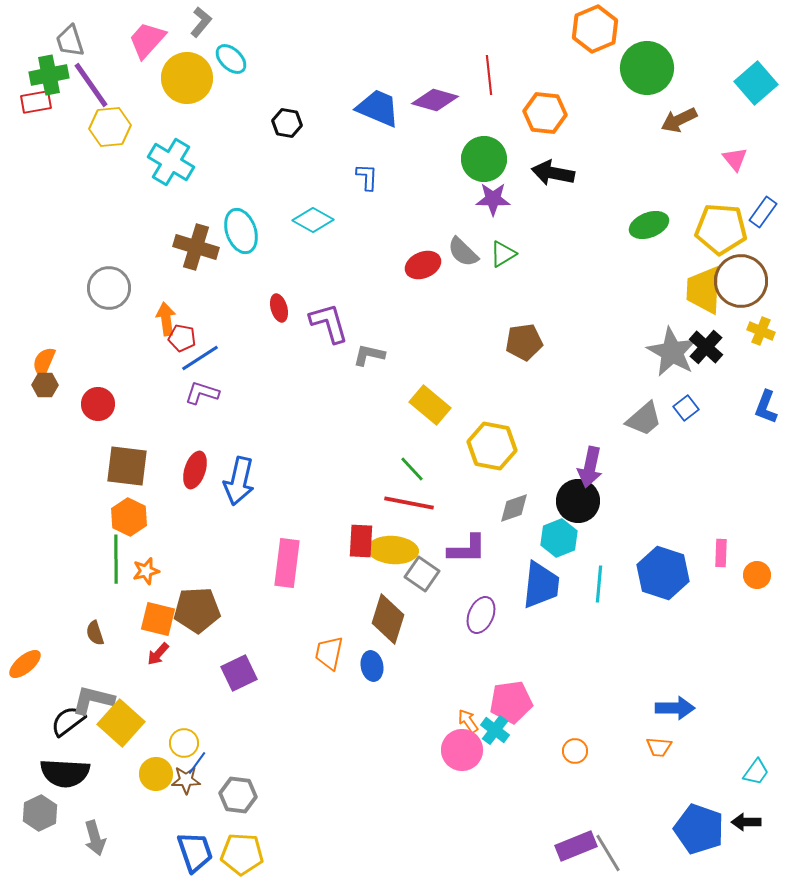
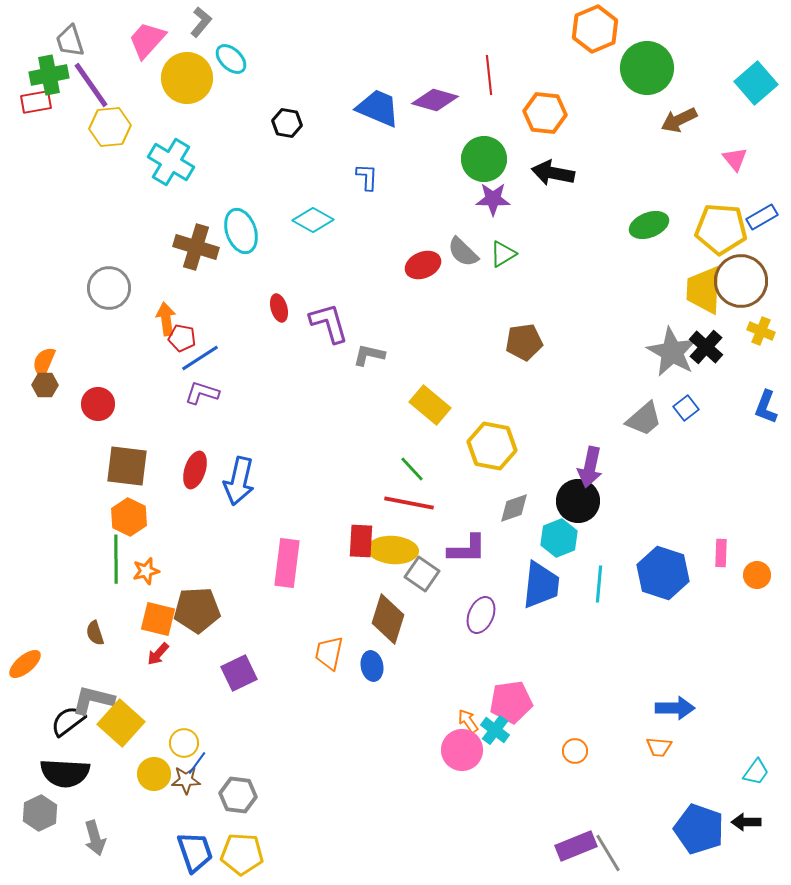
blue rectangle at (763, 212): moved 1 px left, 5 px down; rotated 24 degrees clockwise
yellow circle at (156, 774): moved 2 px left
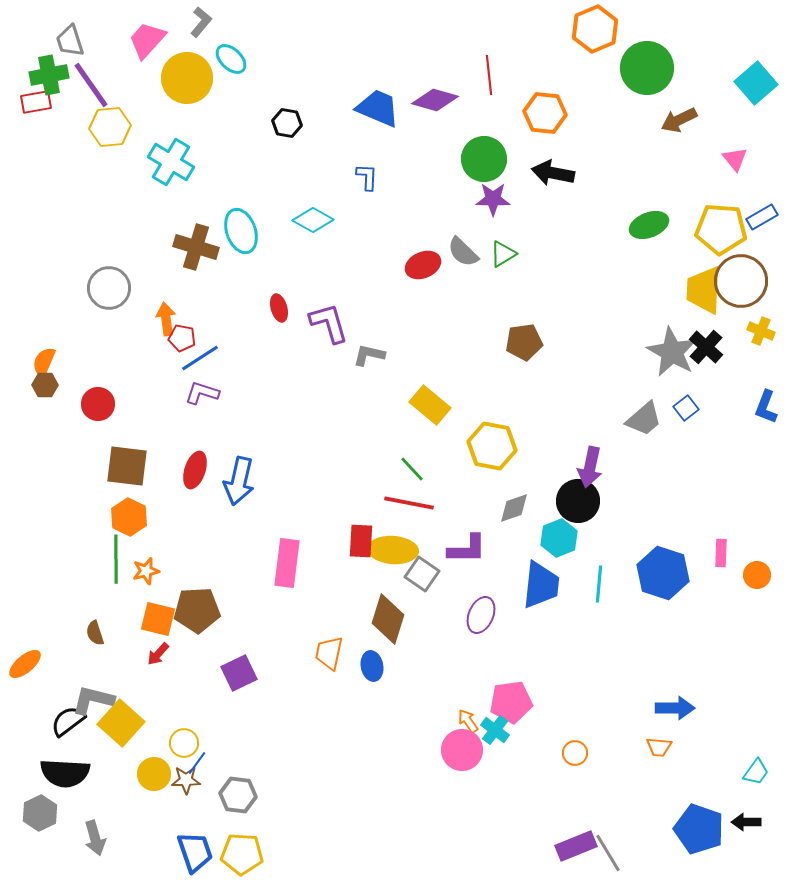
orange circle at (575, 751): moved 2 px down
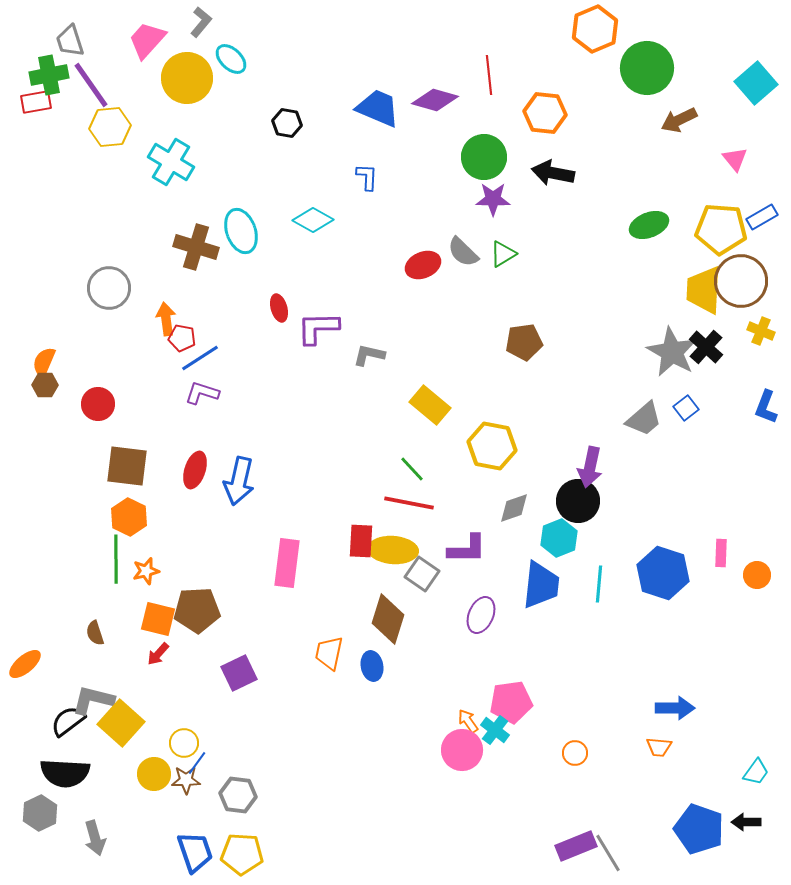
green circle at (484, 159): moved 2 px up
purple L-shape at (329, 323): moved 11 px left, 5 px down; rotated 75 degrees counterclockwise
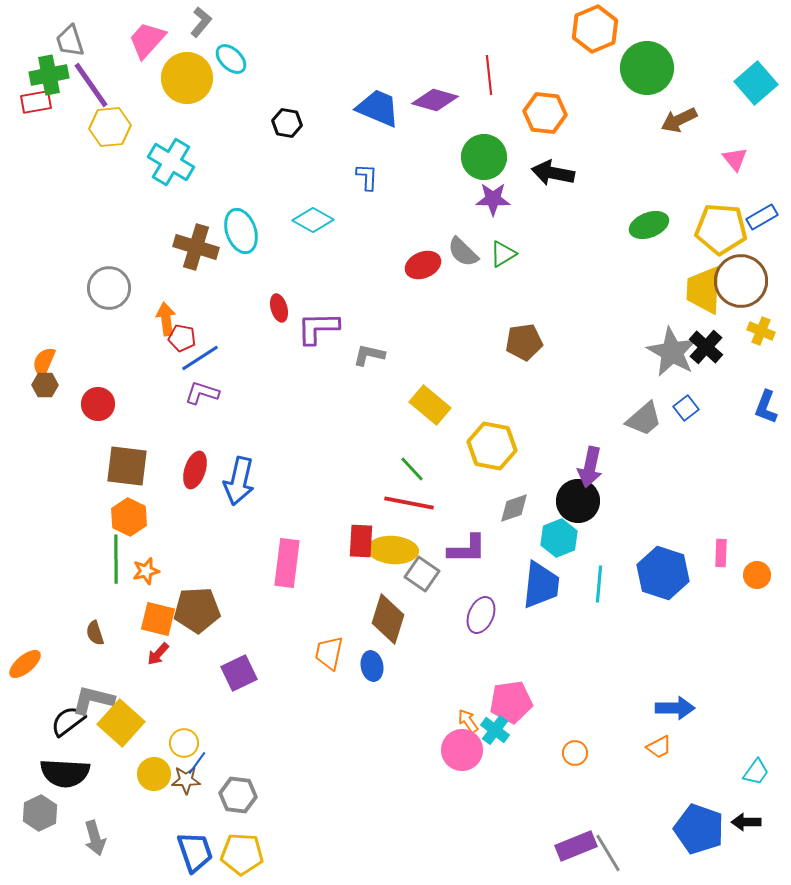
orange trapezoid at (659, 747): rotated 32 degrees counterclockwise
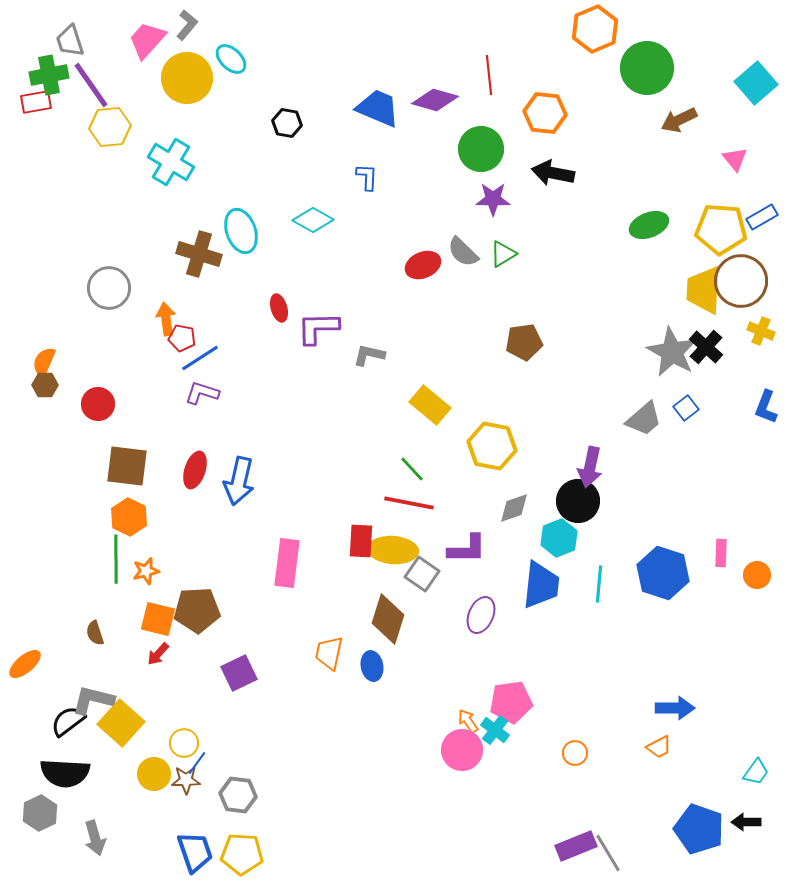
gray L-shape at (201, 22): moved 14 px left, 3 px down
green circle at (484, 157): moved 3 px left, 8 px up
brown cross at (196, 247): moved 3 px right, 7 px down
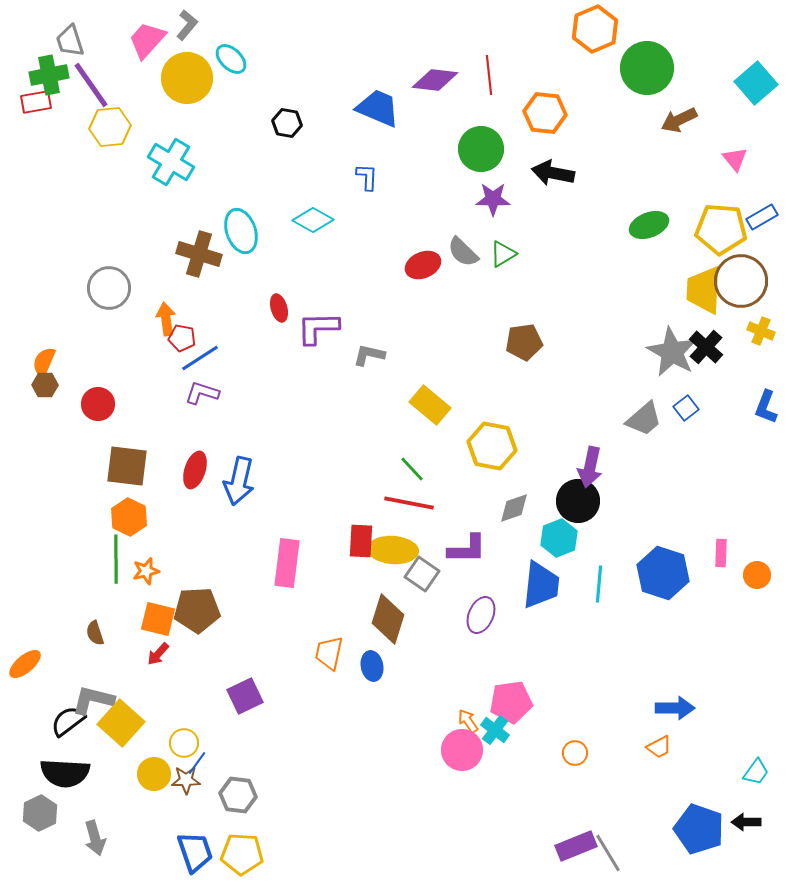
purple diamond at (435, 100): moved 20 px up; rotated 9 degrees counterclockwise
purple square at (239, 673): moved 6 px right, 23 px down
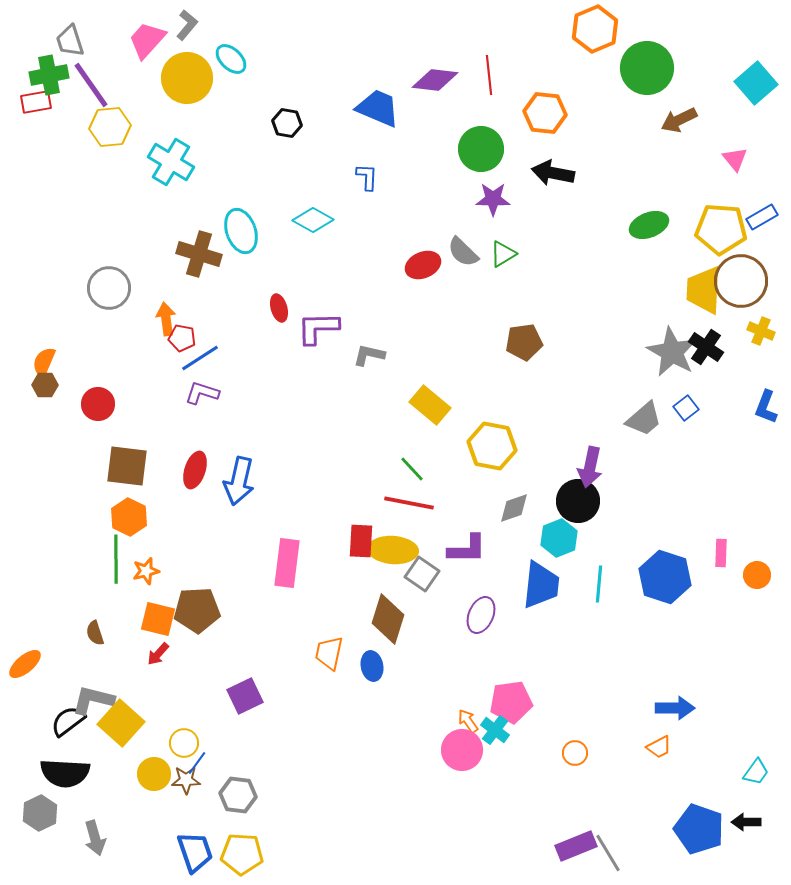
black cross at (706, 347): rotated 8 degrees counterclockwise
blue hexagon at (663, 573): moved 2 px right, 4 px down
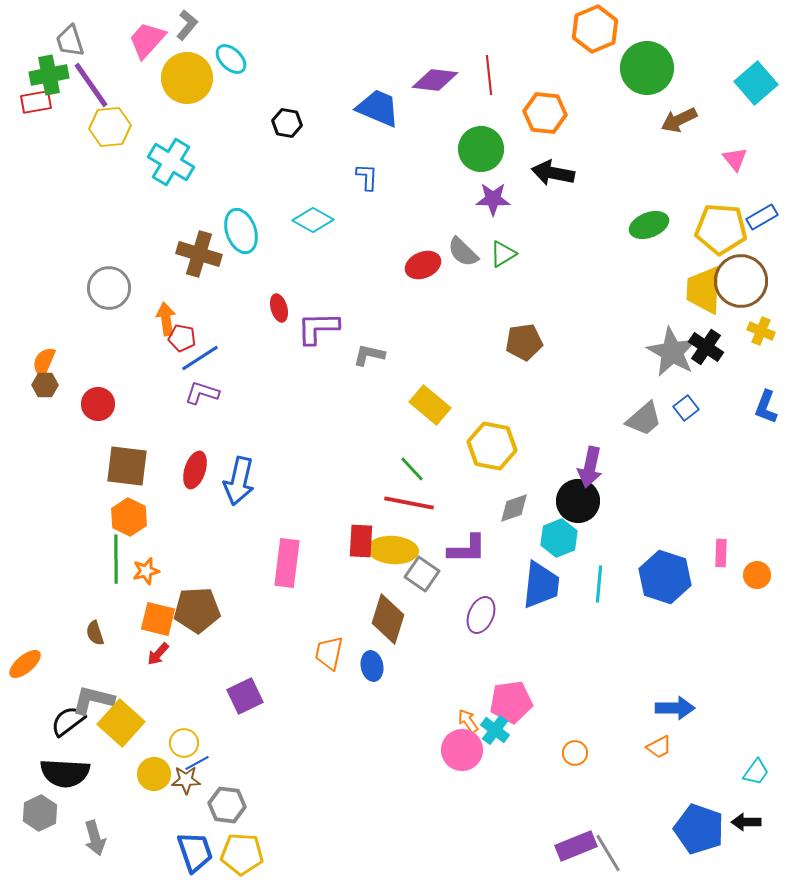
blue line at (197, 763): rotated 25 degrees clockwise
gray hexagon at (238, 795): moved 11 px left, 10 px down
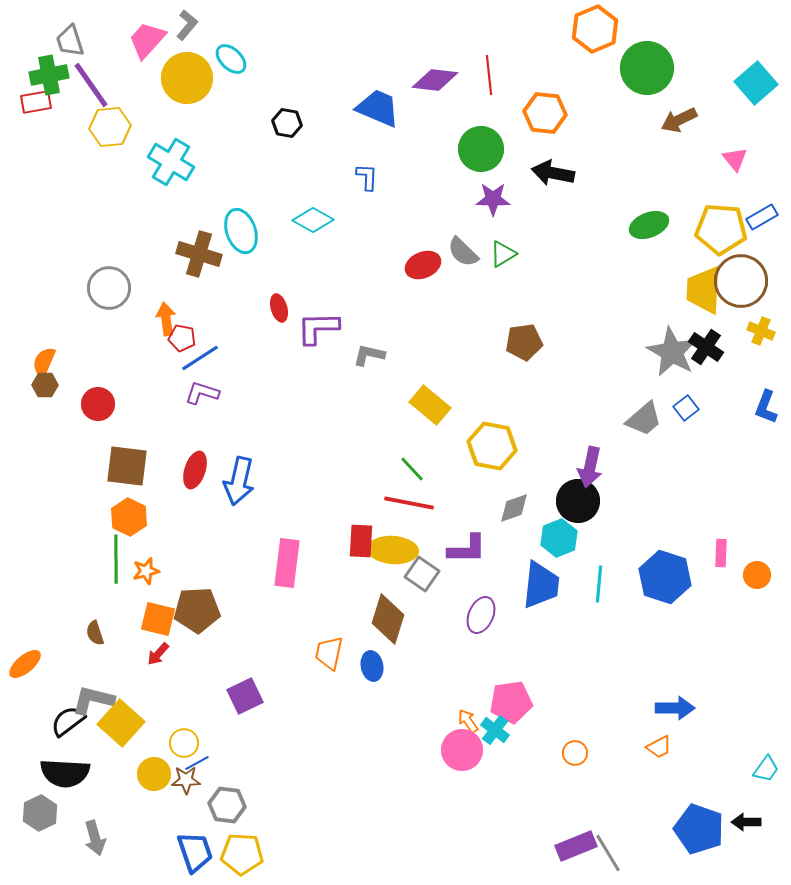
cyan trapezoid at (756, 772): moved 10 px right, 3 px up
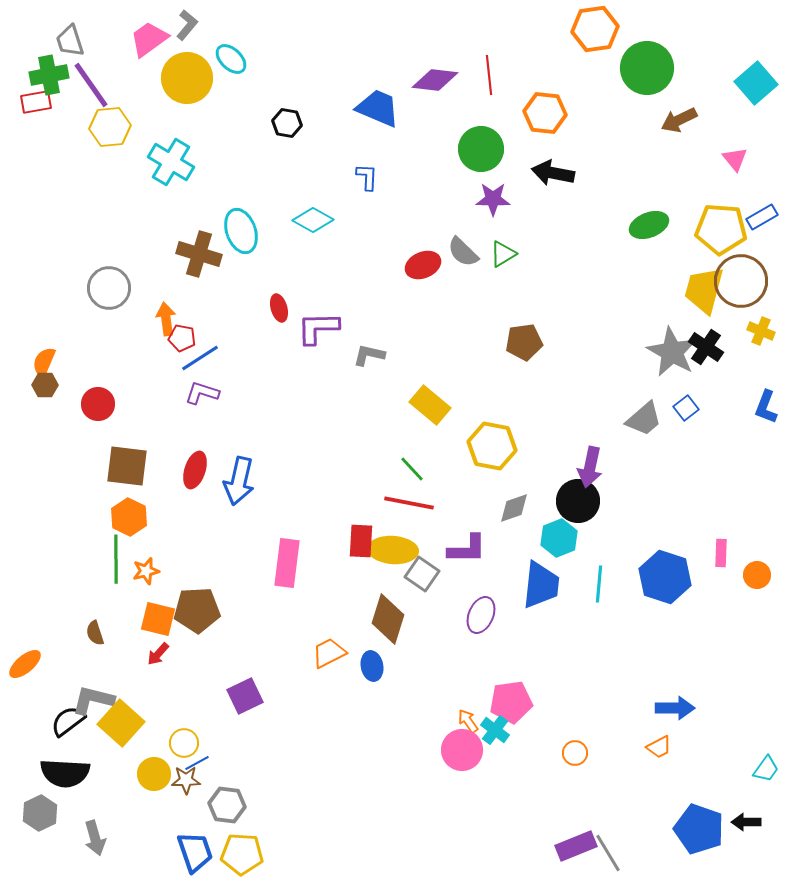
orange hexagon at (595, 29): rotated 15 degrees clockwise
pink trapezoid at (147, 40): moved 2 px right, 1 px up; rotated 12 degrees clockwise
yellow trapezoid at (704, 290): rotated 12 degrees clockwise
orange trapezoid at (329, 653): rotated 51 degrees clockwise
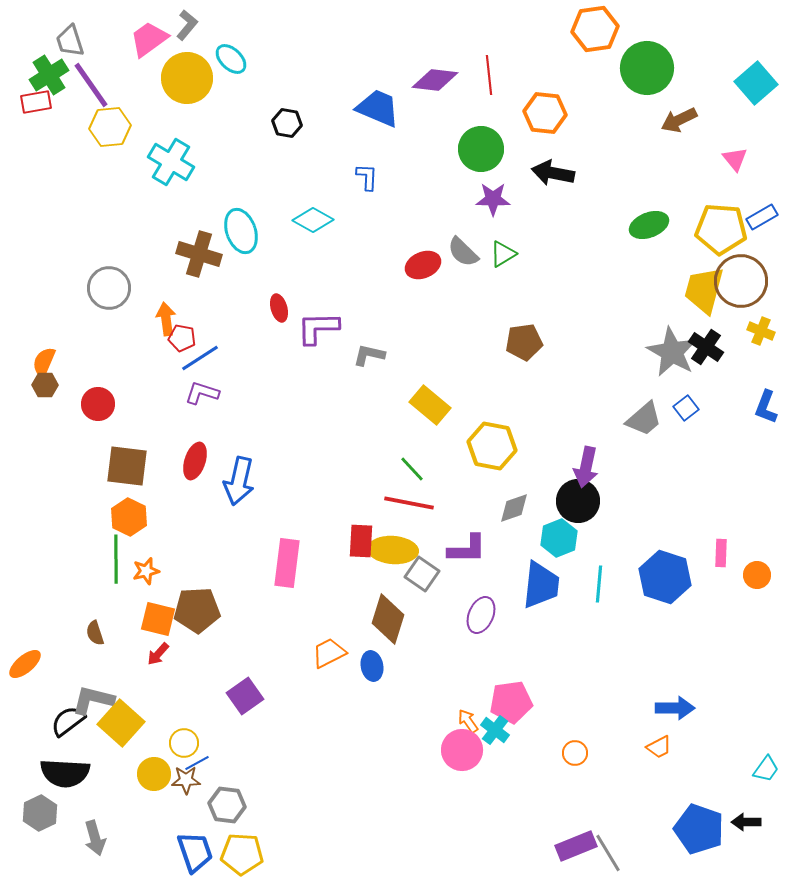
green cross at (49, 75): rotated 21 degrees counterclockwise
purple arrow at (590, 467): moved 4 px left
red ellipse at (195, 470): moved 9 px up
purple square at (245, 696): rotated 9 degrees counterclockwise
